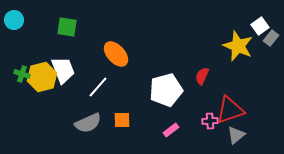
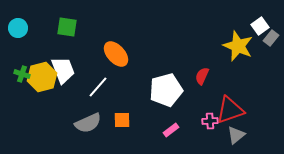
cyan circle: moved 4 px right, 8 px down
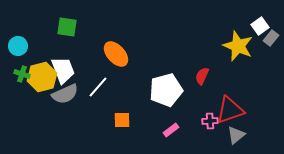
cyan circle: moved 18 px down
gray semicircle: moved 23 px left, 29 px up
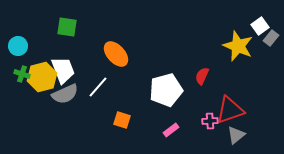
orange square: rotated 18 degrees clockwise
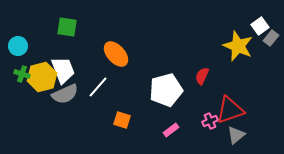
pink cross: rotated 21 degrees counterclockwise
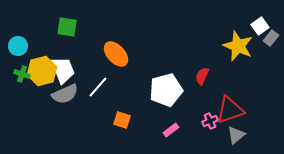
yellow hexagon: moved 6 px up
